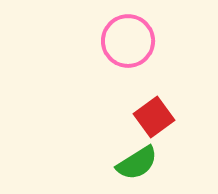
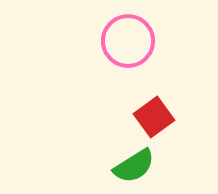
green semicircle: moved 3 px left, 3 px down
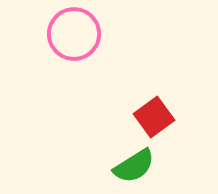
pink circle: moved 54 px left, 7 px up
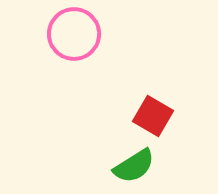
red square: moved 1 px left, 1 px up; rotated 24 degrees counterclockwise
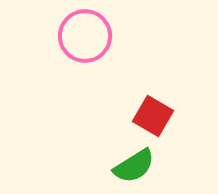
pink circle: moved 11 px right, 2 px down
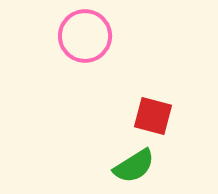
red square: rotated 15 degrees counterclockwise
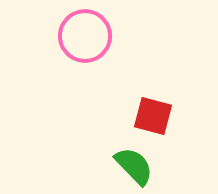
green semicircle: rotated 102 degrees counterclockwise
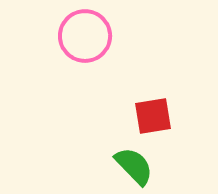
red square: rotated 24 degrees counterclockwise
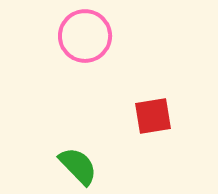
green semicircle: moved 56 px left
